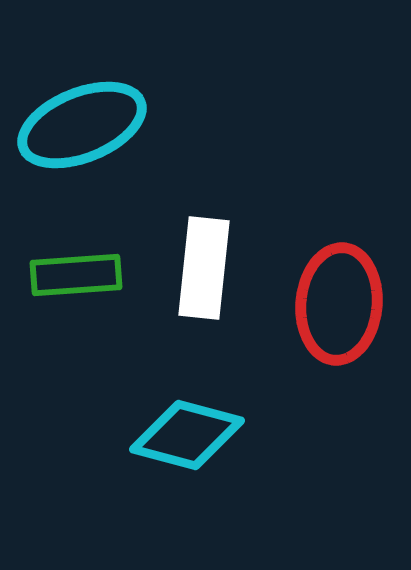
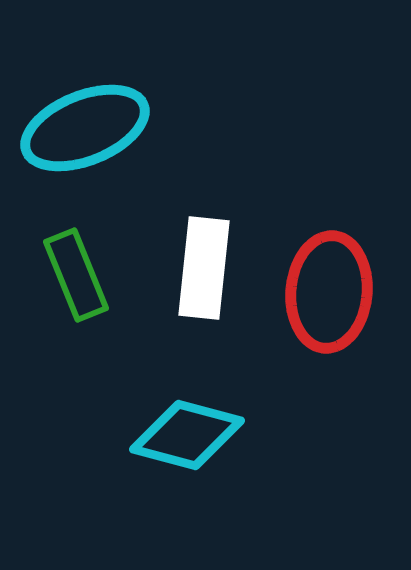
cyan ellipse: moved 3 px right, 3 px down
green rectangle: rotated 72 degrees clockwise
red ellipse: moved 10 px left, 12 px up
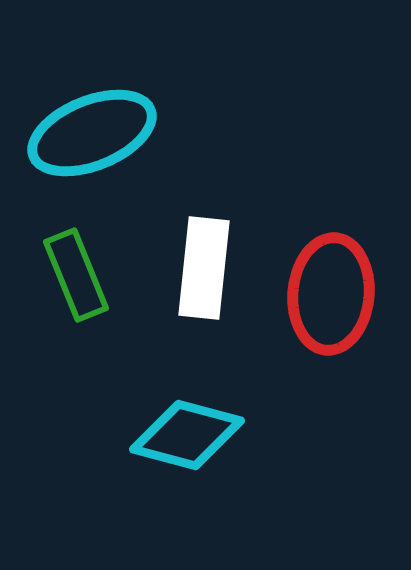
cyan ellipse: moved 7 px right, 5 px down
red ellipse: moved 2 px right, 2 px down
